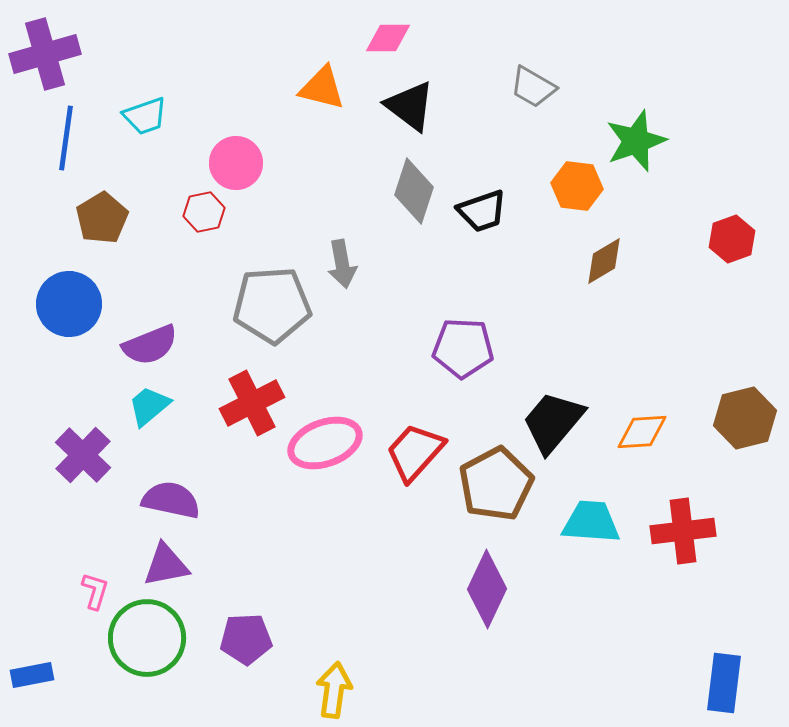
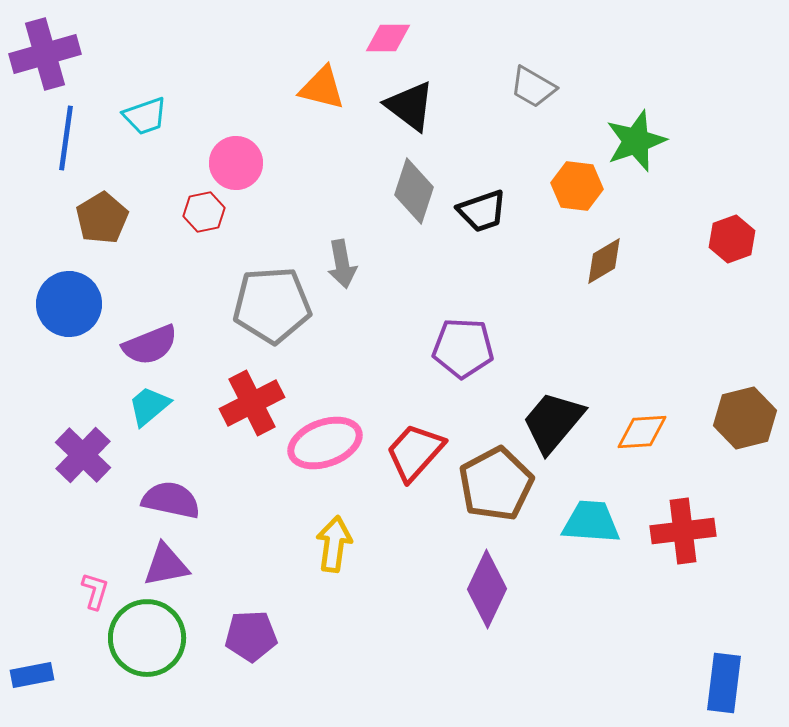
purple pentagon at (246, 639): moved 5 px right, 3 px up
yellow arrow at (334, 690): moved 146 px up
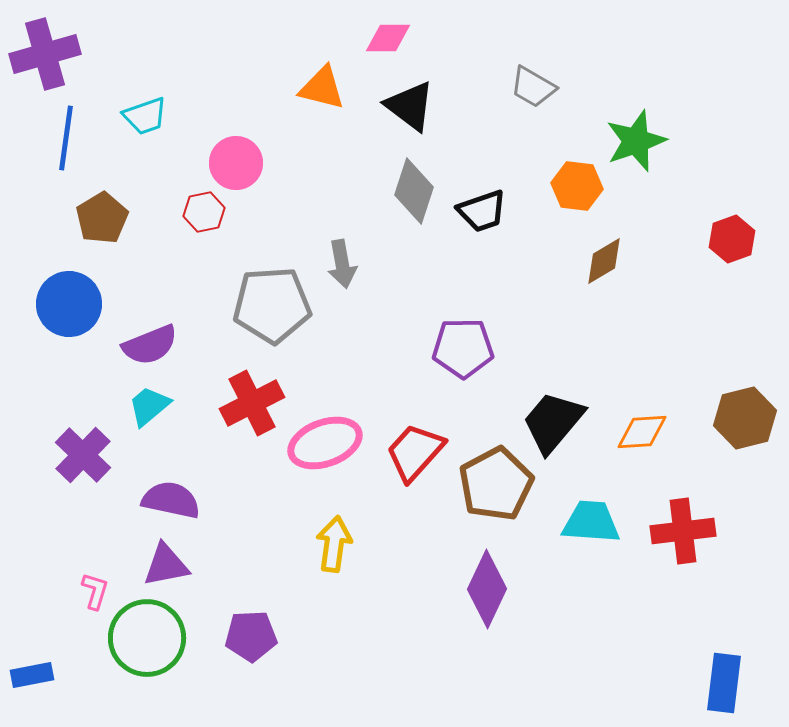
purple pentagon at (463, 348): rotated 4 degrees counterclockwise
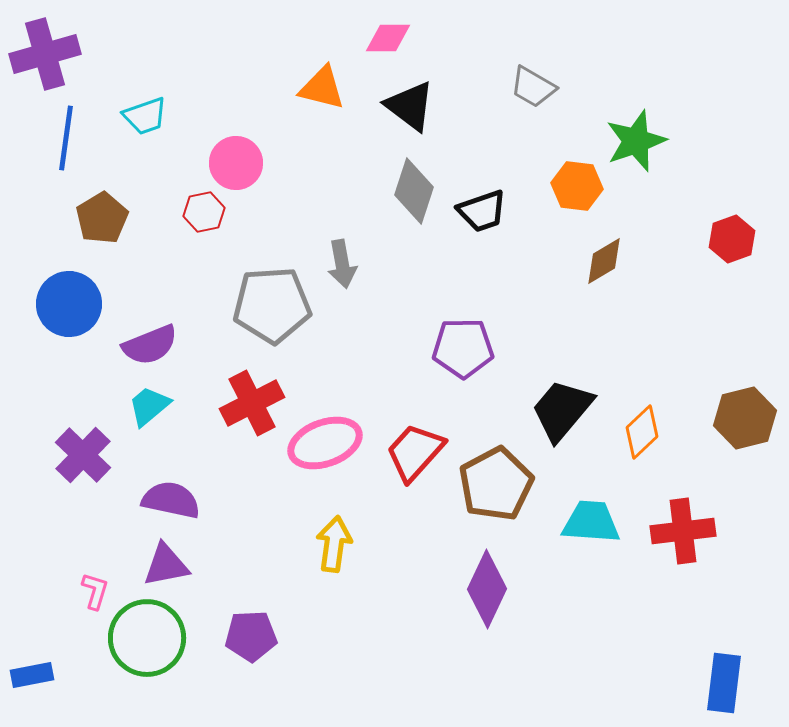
black trapezoid at (553, 422): moved 9 px right, 12 px up
orange diamond at (642, 432): rotated 40 degrees counterclockwise
